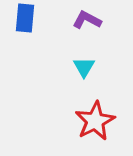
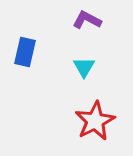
blue rectangle: moved 34 px down; rotated 8 degrees clockwise
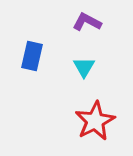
purple L-shape: moved 2 px down
blue rectangle: moved 7 px right, 4 px down
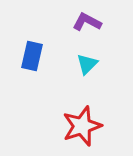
cyan triangle: moved 3 px right, 3 px up; rotated 15 degrees clockwise
red star: moved 13 px left, 5 px down; rotated 9 degrees clockwise
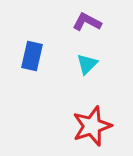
red star: moved 10 px right
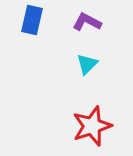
blue rectangle: moved 36 px up
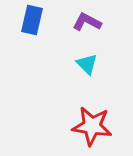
cyan triangle: rotated 30 degrees counterclockwise
red star: rotated 27 degrees clockwise
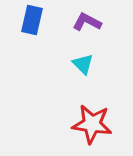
cyan triangle: moved 4 px left
red star: moved 2 px up
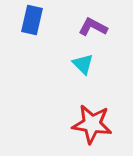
purple L-shape: moved 6 px right, 5 px down
